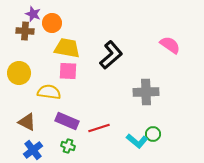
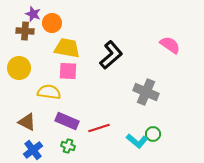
yellow circle: moved 5 px up
gray cross: rotated 25 degrees clockwise
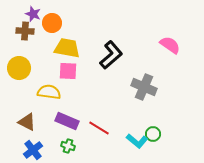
gray cross: moved 2 px left, 5 px up
red line: rotated 50 degrees clockwise
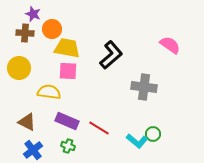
orange circle: moved 6 px down
brown cross: moved 2 px down
gray cross: rotated 15 degrees counterclockwise
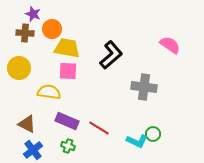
brown triangle: moved 2 px down
cyan L-shape: rotated 15 degrees counterclockwise
